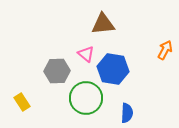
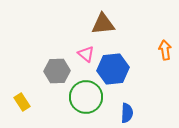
orange arrow: rotated 36 degrees counterclockwise
blue hexagon: rotated 16 degrees counterclockwise
green circle: moved 1 px up
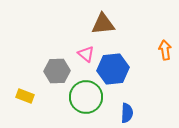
yellow rectangle: moved 3 px right, 6 px up; rotated 36 degrees counterclockwise
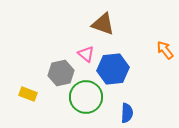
brown triangle: rotated 25 degrees clockwise
orange arrow: rotated 30 degrees counterclockwise
gray hexagon: moved 4 px right, 2 px down; rotated 10 degrees counterclockwise
yellow rectangle: moved 3 px right, 2 px up
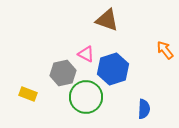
brown triangle: moved 4 px right, 4 px up
pink triangle: rotated 12 degrees counterclockwise
blue hexagon: rotated 12 degrees counterclockwise
gray hexagon: moved 2 px right
blue semicircle: moved 17 px right, 4 px up
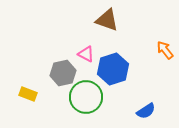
blue semicircle: moved 2 px right, 2 px down; rotated 54 degrees clockwise
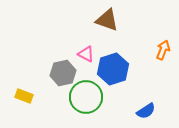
orange arrow: moved 2 px left; rotated 60 degrees clockwise
yellow rectangle: moved 4 px left, 2 px down
